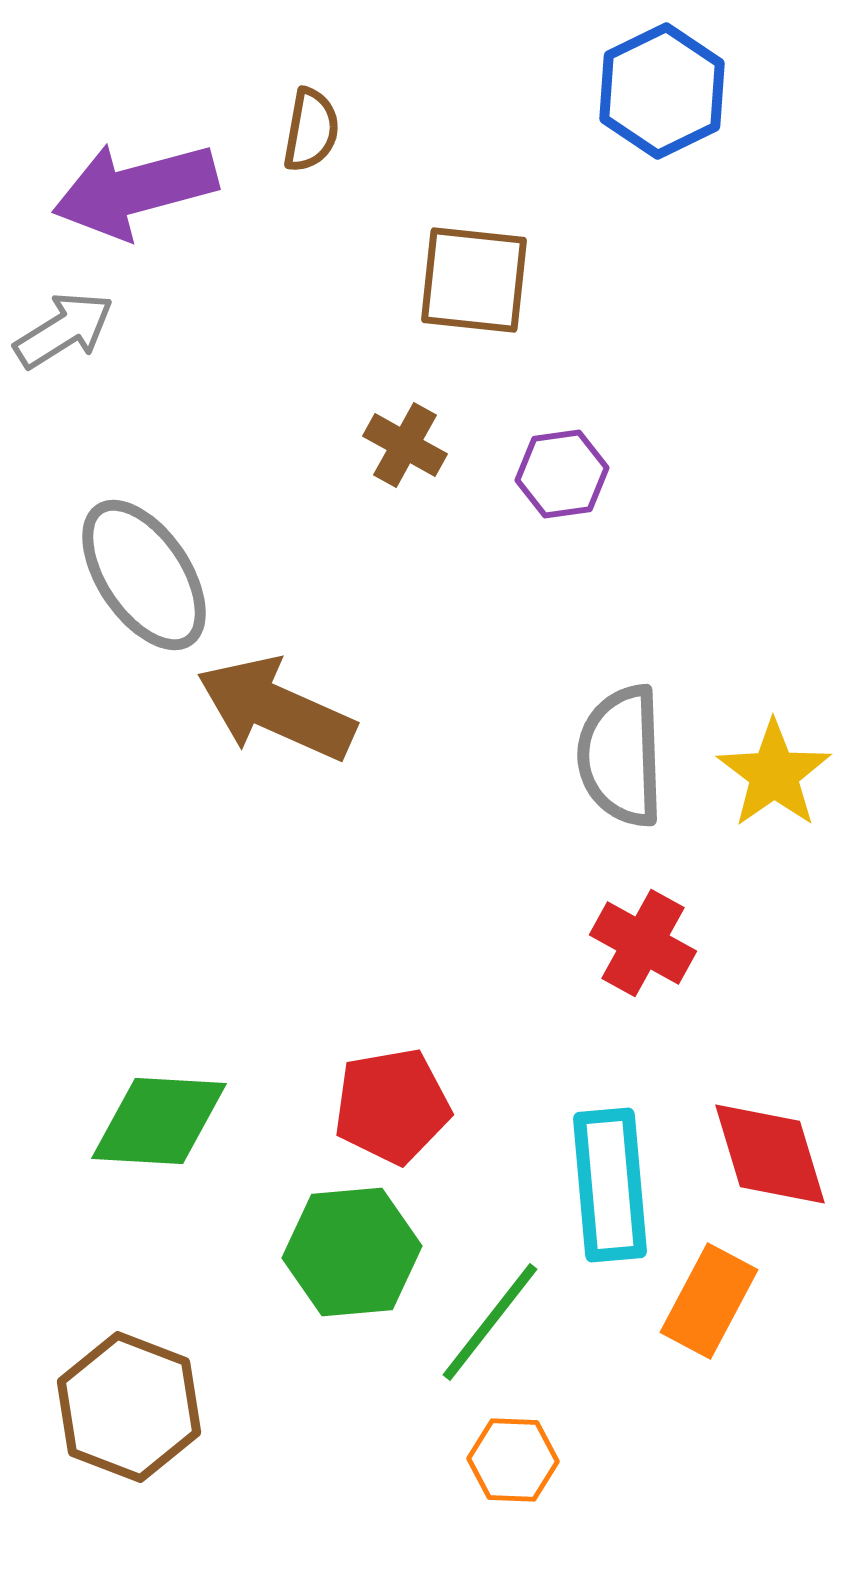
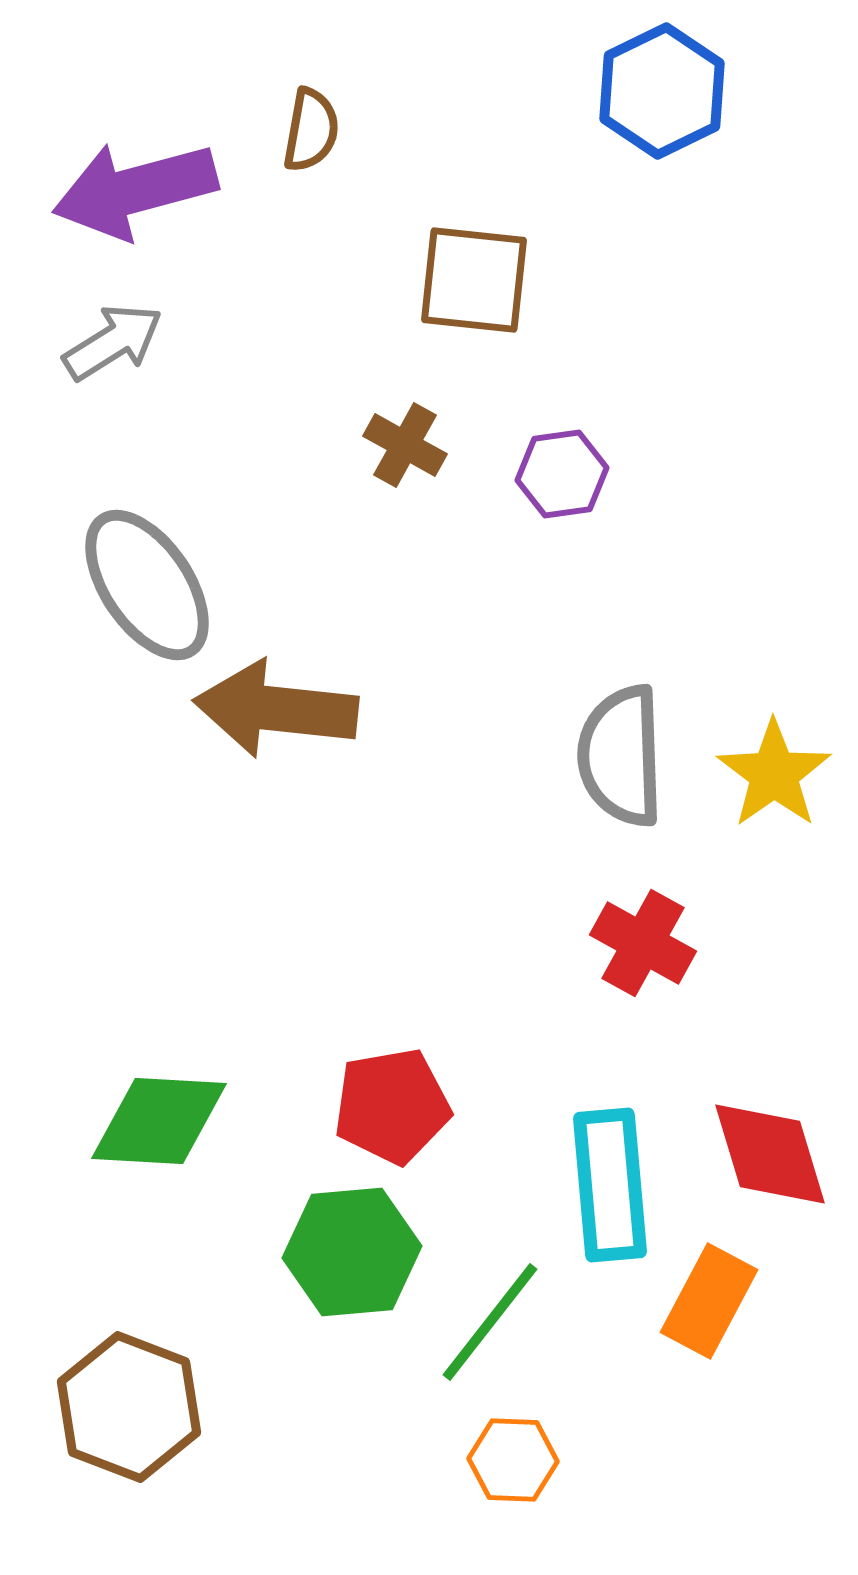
gray arrow: moved 49 px right, 12 px down
gray ellipse: moved 3 px right, 10 px down
brown arrow: rotated 18 degrees counterclockwise
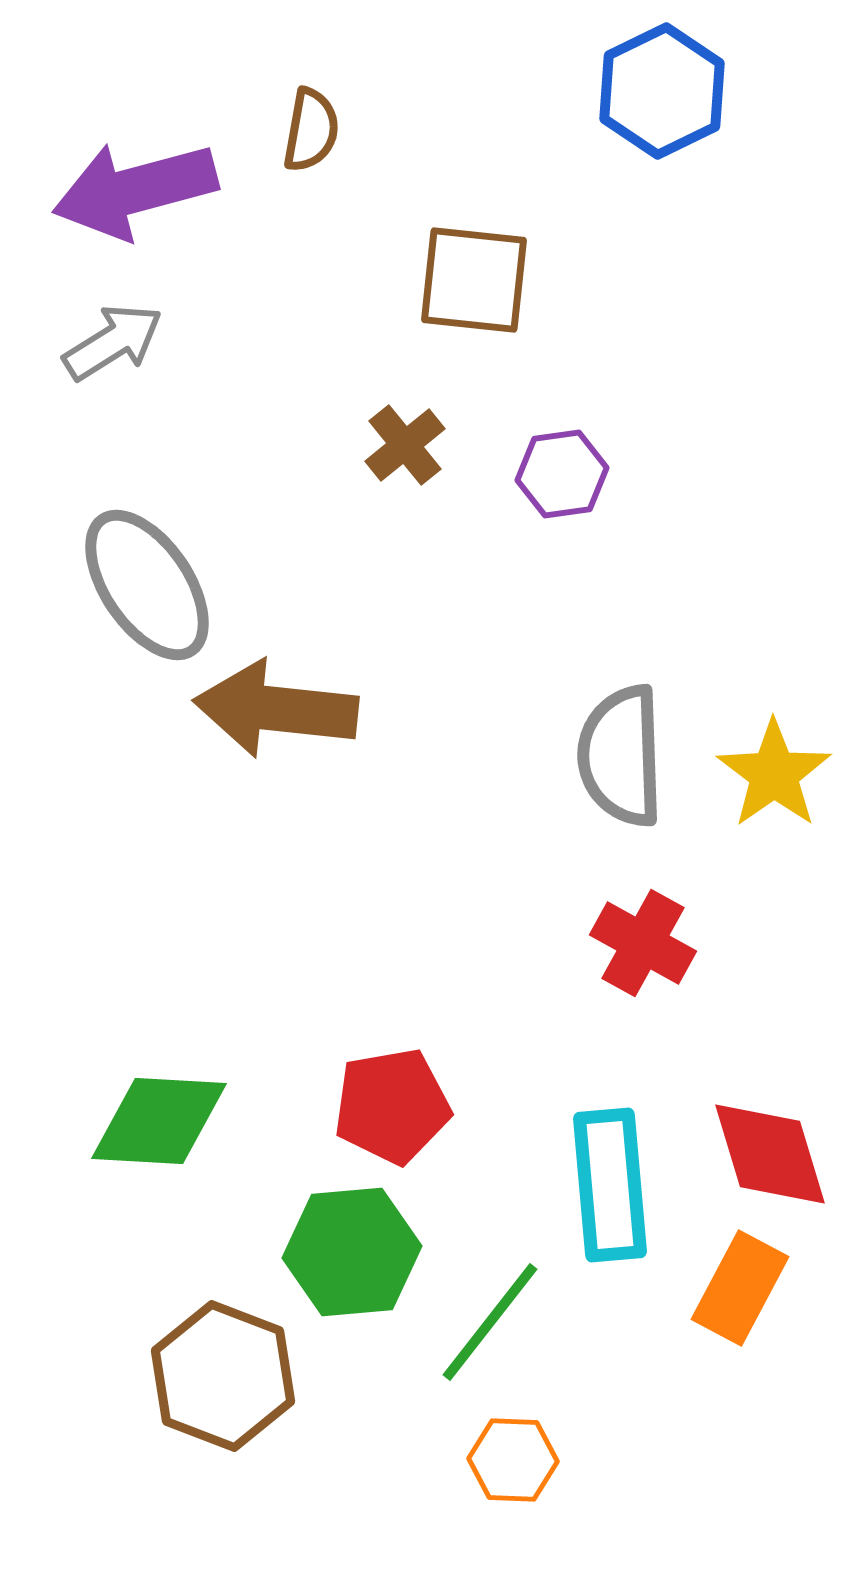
brown cross: rotated 22 degrees clockwise
orange rectangle: moved 31 px right, 13 px up
brown hexagon: moved 94 px right, 31 px up
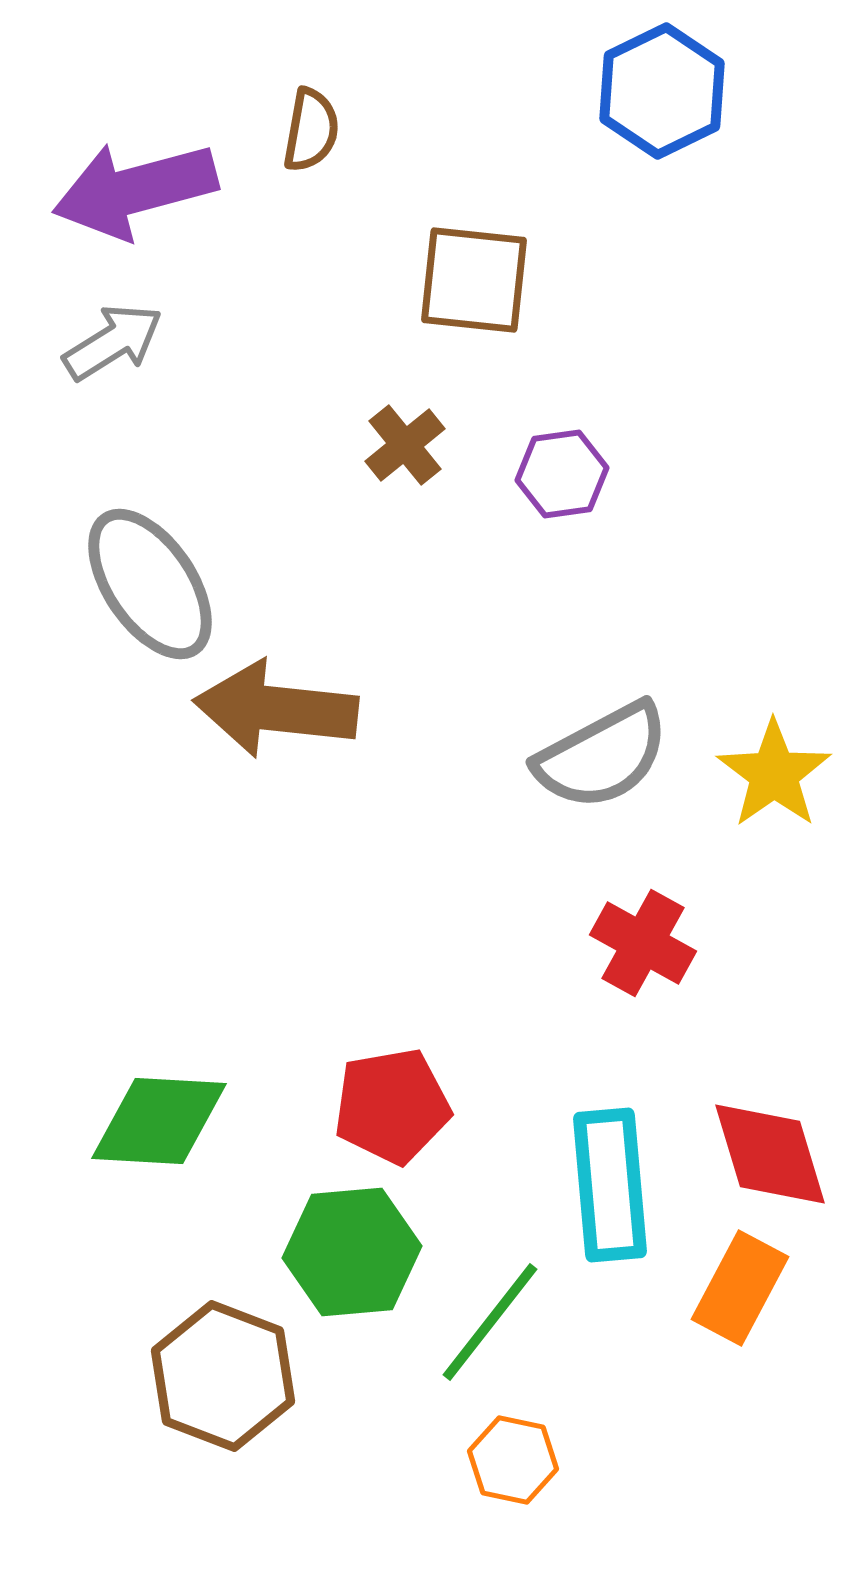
gray ellipse: moved 3 px right, 1 px up
gray semicircle: moved 19 px left; rotated 116 degrees counterclockwise
orange hexagon: rotated 10 degrees clockwise
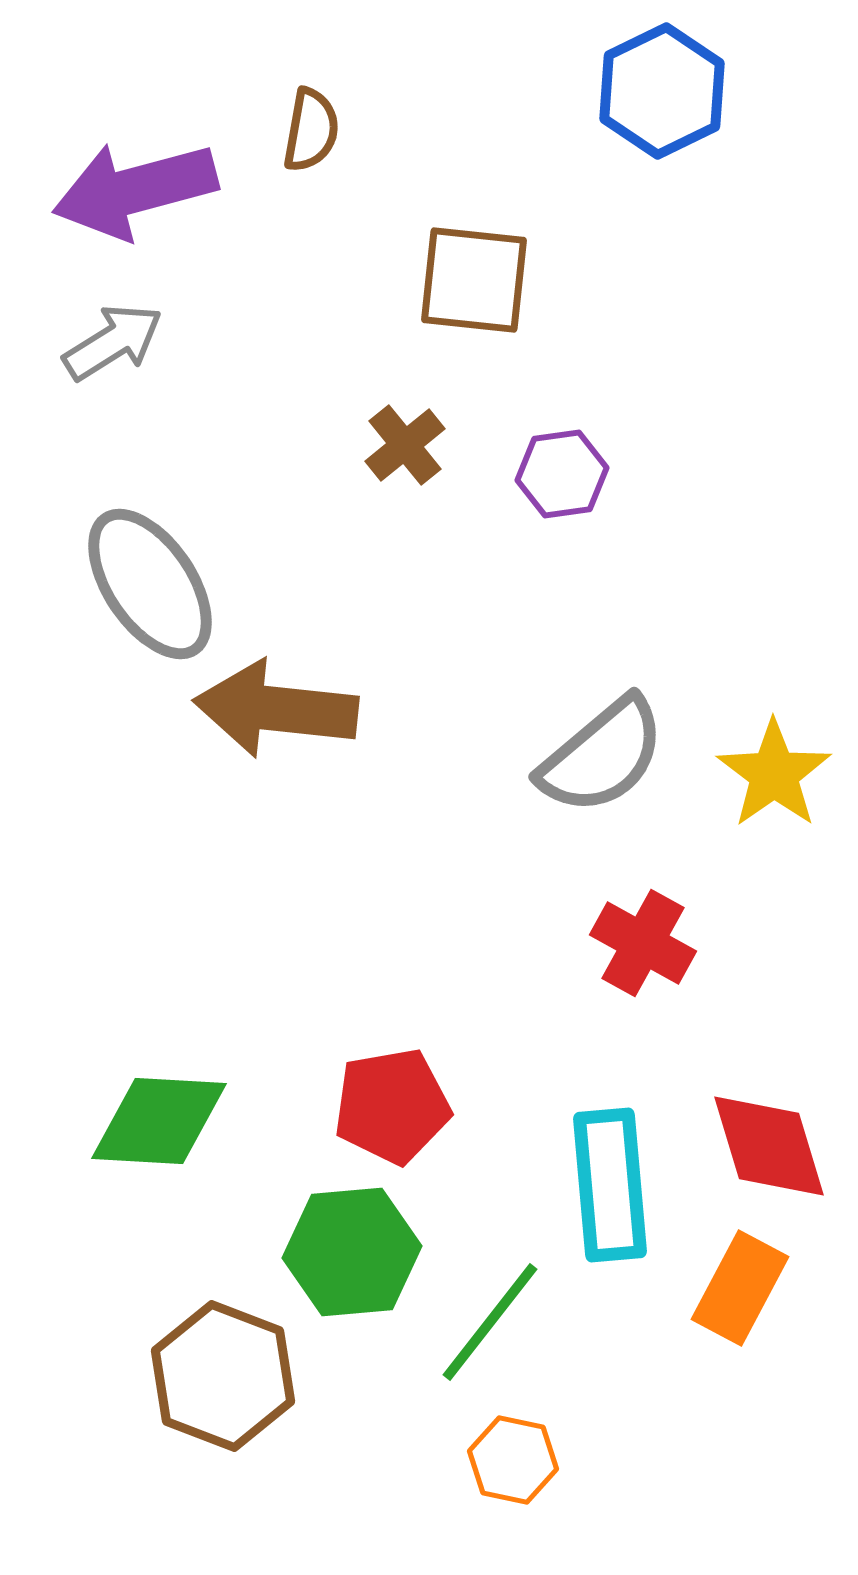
gray semicircle: rotated 12 degrees counterclockwise
red diamond: moved 1 px left, 8 px up
